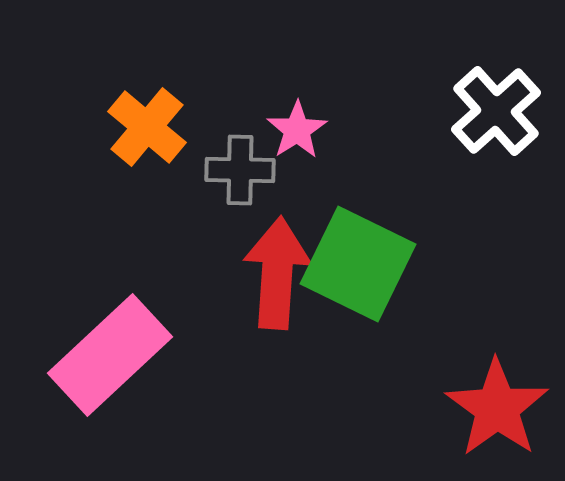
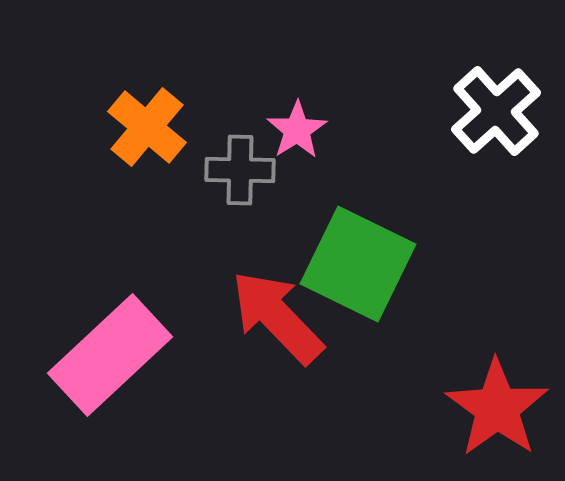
red arrow: moved 44 px down; rotated 48 degrees counterclockwise
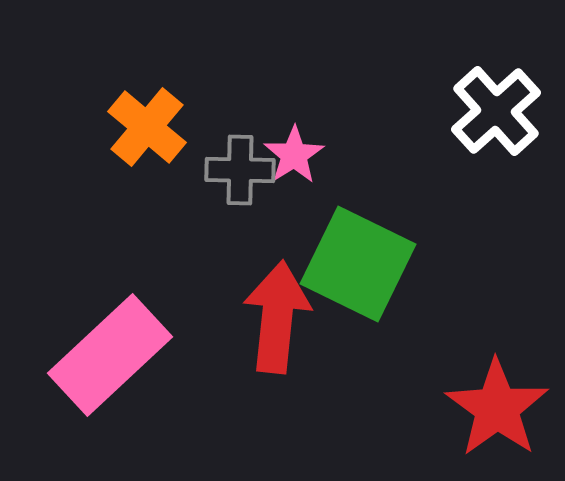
pink star: moved 3 px left, 25 px down
red arrow: rotated 50 degrees clockwise
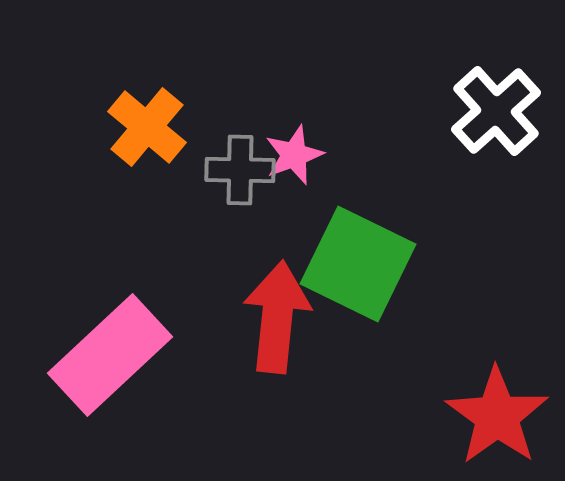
pink star: rotated 12 degrees clockwise
red star: moved 8 px down
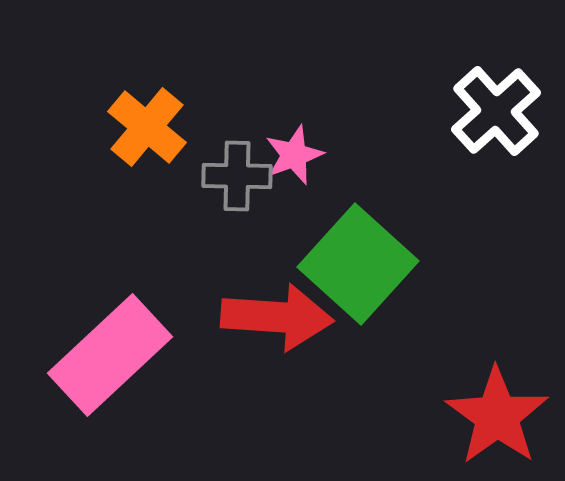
gray cross: moved 3 px left, 6 px down
green square: rotated 16 degrees clockwise
red arrow: rotated 88 degrees clockwise
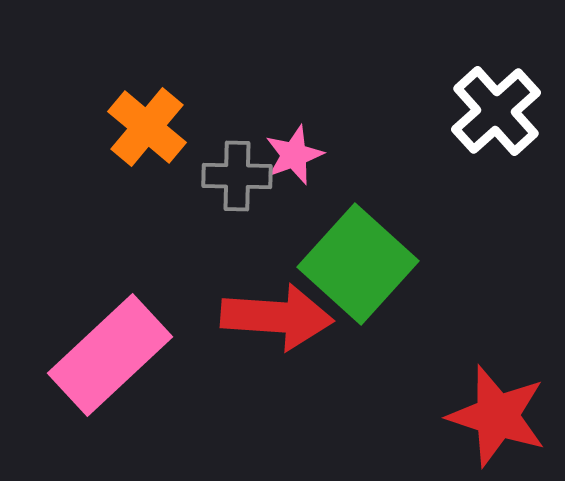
red star: rotated 18 degrees counterclockwise
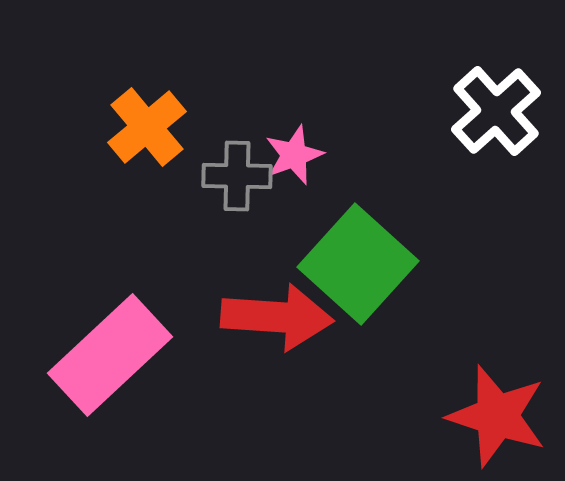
orange cross: rotated 10 degrees clockwise
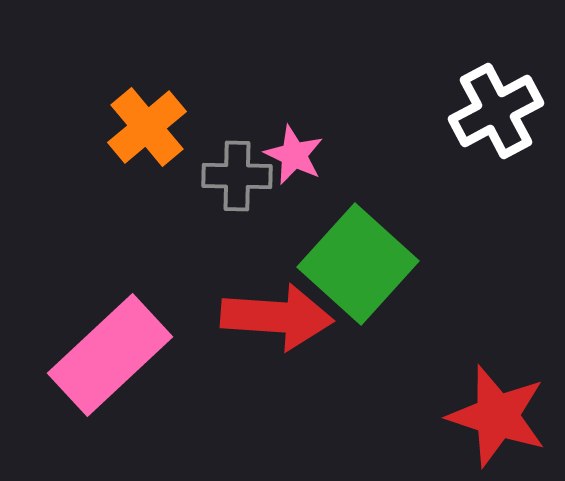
white cross: rotated 14 degrees clockwise
pink star: rotated 26 degrees counterclockwise
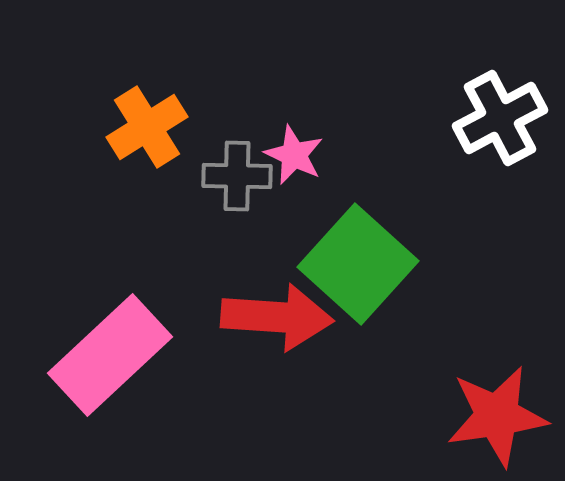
white cross: moved 4 px right, 7 px down
orange cross: rotated 8 degrees clockwise
red star: rotated 26 degrees counterclockwise
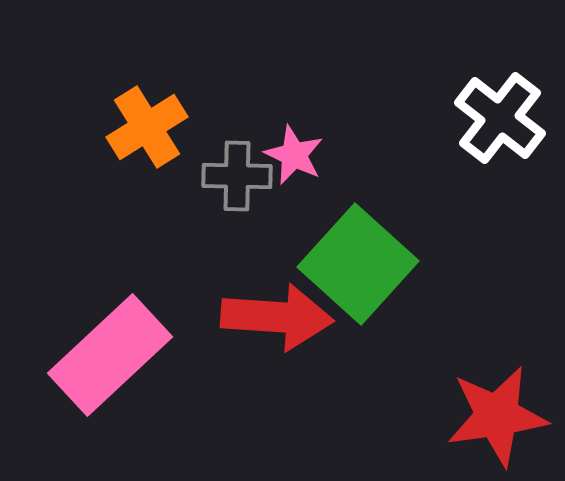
white cross: rotated 24 degrees counterclockwise
